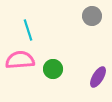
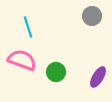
cyan line: moved 3 px up
pink semicircle: moved 2 px right; rotated 24 degrees clockwise
green circle: moved 3 px right, 3 px down
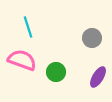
gray circle: moved 22 px down
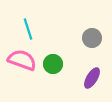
cyan line: moved 2 px down
green circle: moved 3 px left, 8 px up
purple ellipse: moved 6 px left, 1 px down
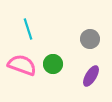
gray circle: moved 2 px left, 1 px down
pink semicircle: moved 5 px down
purple ellipse: moved 1 px left, 2 px up
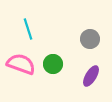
pink semicircle: moved 1 px left, 1 px up
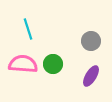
gray circle: moved 1 px right, 2 px down
pink semicircle: moved 2 px right; rotated 16 degrees counterclockwise
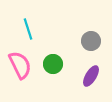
pink semicircle: moved 3 px left, 1 px down; rotated 60 degrees clockwise
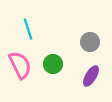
gray circle: moved 1 px left, 1 px down
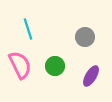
gray circle: moved 5 px left, 5 px up
green circle: moved 2 px right, 2 px down
